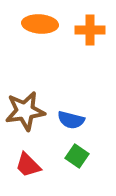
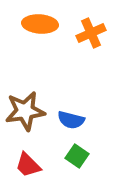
orange cross: moved 1 px right, 3 px down; rotated 24 degrees counterclockwise
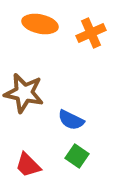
orange ellipse: rotated 8 degrees clockwise
brown star: moved 1 px left, 18 px up; rotated 21 degrees clockwise
blue semicircle: rotated 12 degrees clockwise
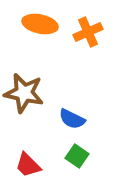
orange cross: moved 3 px left, 1 px up
blue semicircle: moved 1 px right, 1 px up
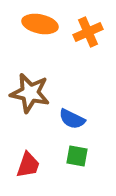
brown star: moved 6 px right
green square: rotated 25 degrees counterclockwise
red trapezoid: rotated 116 degrees counterclockwise
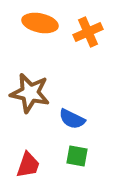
orange ellipse: moved 1 px up
